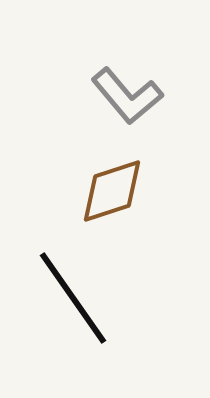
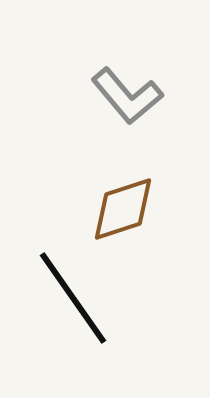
brown diamond: moved 11 px right, 18 px down
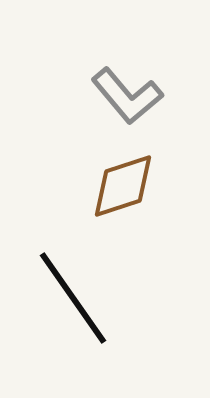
brown diamond: moved 23 px up
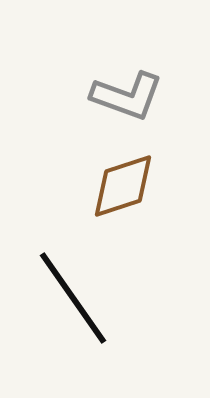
gray L-shape: rotated 30 degrees counterclockwise
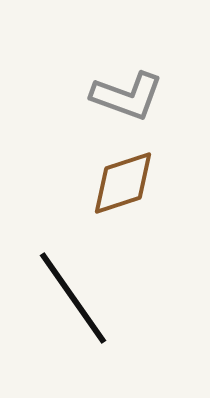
brown diamond: moved 3 px up
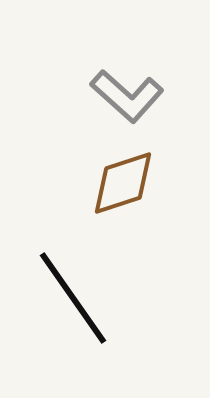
gray L-shape: rotated 22 degrees clockwise
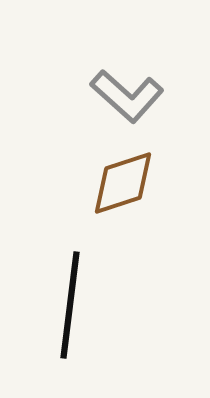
black line: moved 3 px left, 7 px down; rotated 42 degrees clockwise
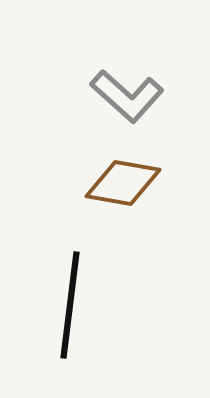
brown diamond: rotated 28 degrees clockwise
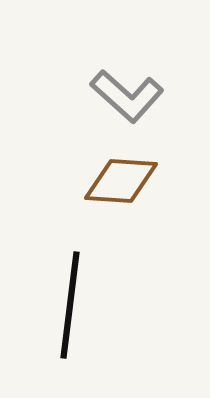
brown diamond: moved 2 px left, 2 px up; rotated 6 degrees counterclockwise
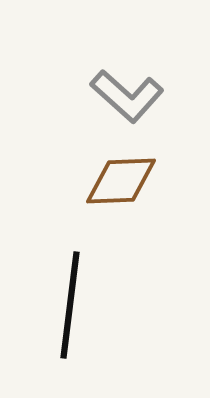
brown diamond: rotated 6 degrees counterclockwise
